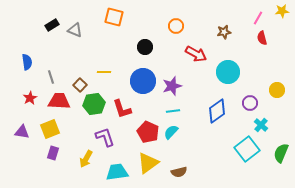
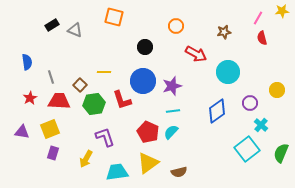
red L-shape: moved 9 px up
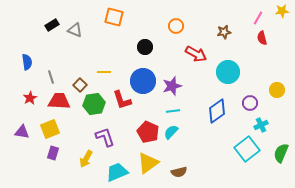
cyan cross: rotated 24 degrees clockwise
cyan trapezoid: rotated 15 degrees counterclockwise
